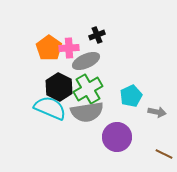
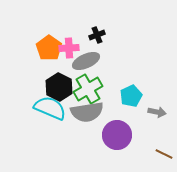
purple circle: moved 2 px up
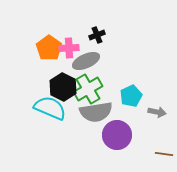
black hexagon: moved 4 px right
gray semicircle: moved 9 px right
brown line: rotated 18 degrees counterclockwise
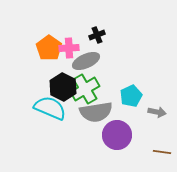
green cross: moved 3 px left
brown line: moved 2 px left, 2 px up
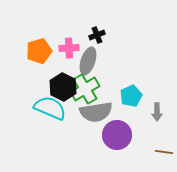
orange pentagon: moved 10 px left, 3 px down; rotated 20 degrees clockwise
gray ellipse: moved 2 px right; rotated 48 degrees counterclockwise
gray arrow: rotated 78 degrees clockwise
brown line: moved 2 px right
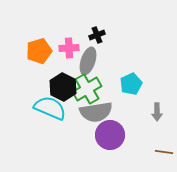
green cross: moved 2 px right
cyan pentagon: moved 12 px up
purple circle: moved 7 px left
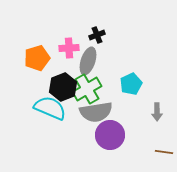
orange pentagon: moved 2 px left, 7 px down
black hexagon: rotated 12 degrees clockwise
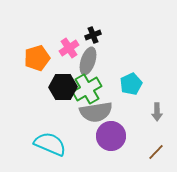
black cross: moved 4 px left
pink cross: rotated 30 degrees counterclockwise
black hexagon: rotated 20 degrees clockwise
cyan semicircle: moved 36 px down
purple circle: moved 1 px right, 1 px down
brown line: moved 8 px left; rotated 54 degrees counterclockwise
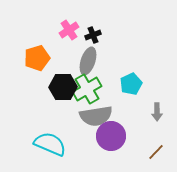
pink cross: moved 18 px up
gray semicircle: moved 4 px down
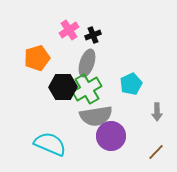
gray ellipse: moved 1 px left, 2 px down
